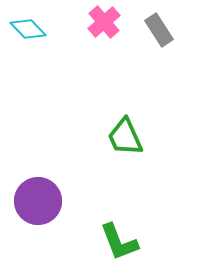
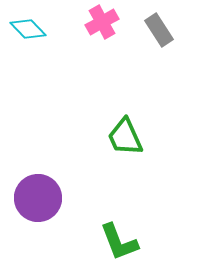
pink cross: moved 2 px left; rotated 12 degrees clockwise
purple circle: moved 3 px up
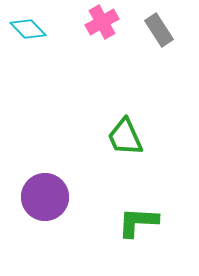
purple circle: moved 7 px right, 1 px up
green L-shape: moved 19 px right, 20 px up; rotated 114 degrees clockwise
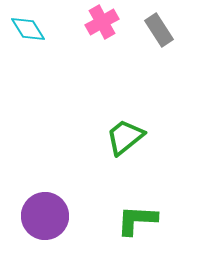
cyan diamond: rotated 12 degrees clockwise
green trapezoid: rotated 75 degrees clockwise
purple circle: moved 19 px down
green L-shape: moved 1 px left, 2 px up
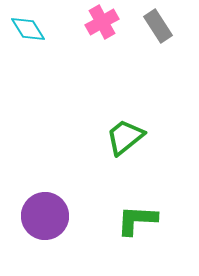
gray rectangle: moved 1 px left, 4 px up
